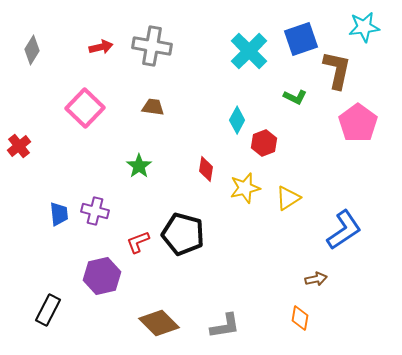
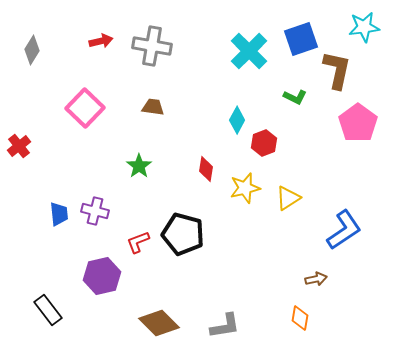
red arrow: moved 6 px up
black rectangle: rotated 64 degrees counterclockwise
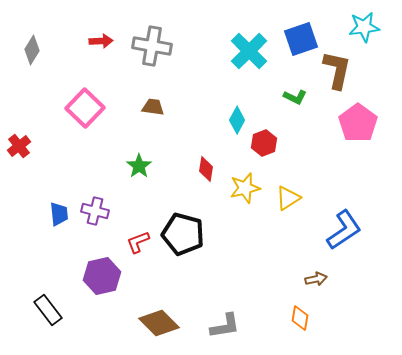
red arrow: rotated 10 degrees clockwise
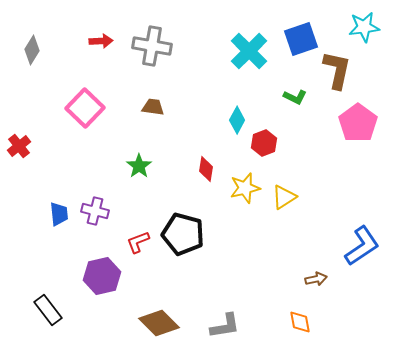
yellow triangle: moved 4 px left, 1 px up
blue L-shape: moved 18 px right, 16 px down
orange diamond: moved 4 px down; rotated 20 degrees counterclockwise
